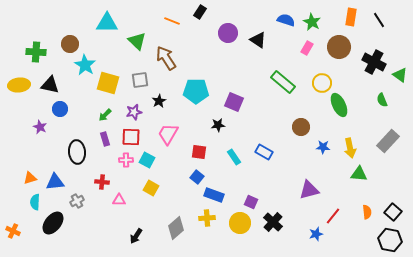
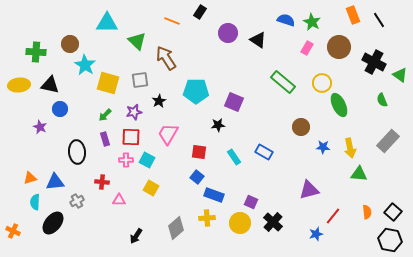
orange rectangle at (351, 17): moved 2 px right, 2 px up; rotated 30 degrees counterclockwise
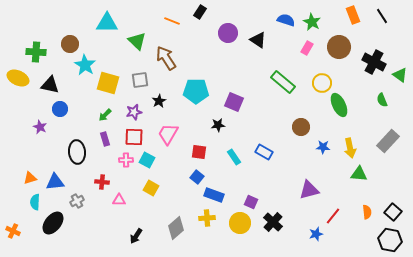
black line at (379, 20): moved 3 px right, 4 px up
yellow ellipse at (19, 85): moved 1 px left, 7 px up; rotated 30 degrees clockwise
red square at (131, 137): moved 3 px right
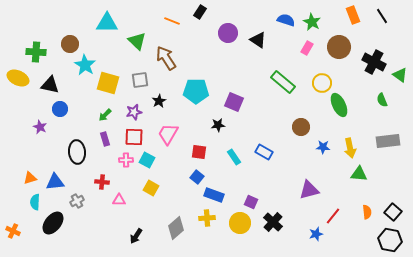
gray rectangle at (388, 141): rotated 40 degrees clockwise
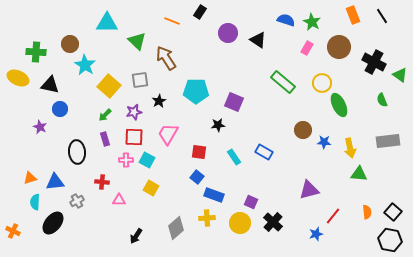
yellow square at (108, 83): moved 1 px right, 3 px down; rotated 25 degrees clockwise
brown circle at (301, 127): moved 2 px right, 3 px down
blue star at (323, 147): moved 1 px right, 5 px up
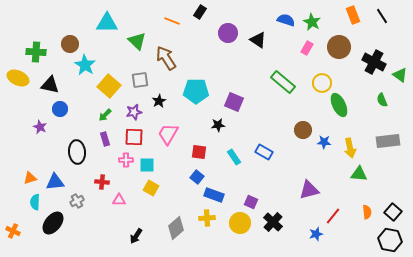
cyan square at (147, 160): moved 5 px down; rotated 28 degrees counterclockwise
